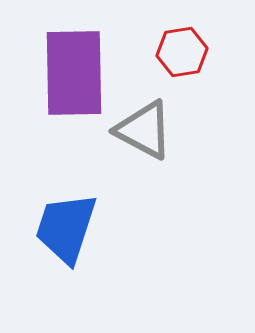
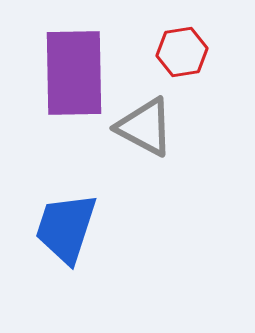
gray triangle: moved 1 px right, 3 px up
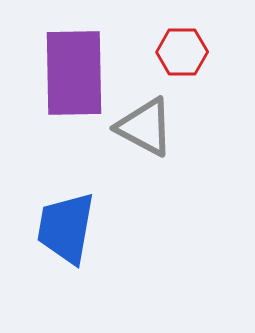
red hexagon: rotated 9 degrees clockwise
blue trapezoid: rotated 8 degrees counterclockwise
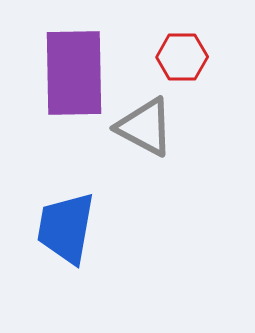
red hexagon: moved 5 px down
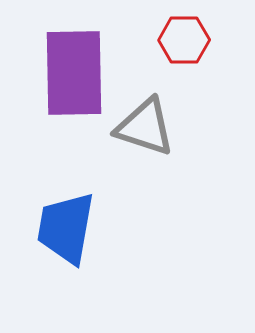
red hexagon: moved 2 px right, 17 px up
gray triangle: rotated 10 degrees counterclockwise
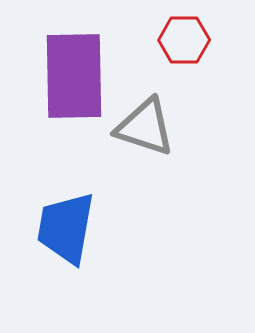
purple rectangle: moved 3 px down
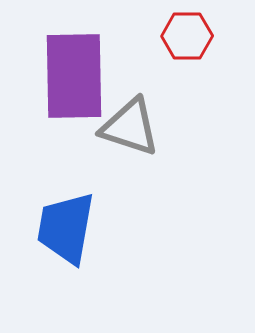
red hexagon: moved 3 px right, 4 px up
gray triangle: moved 15 px left
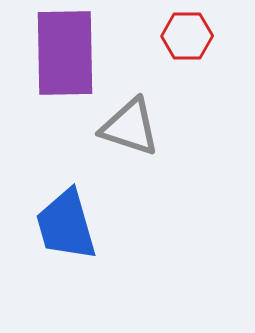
purple rectangle: moved 9 px left, 23 px up
blue trapezoid: moved 3 px up; rotated 26 degrees counterclockwise
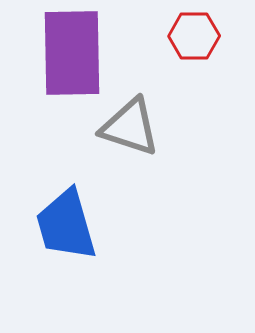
red hexagon: moved 7 px right
purple rectangle: moved 7 px right
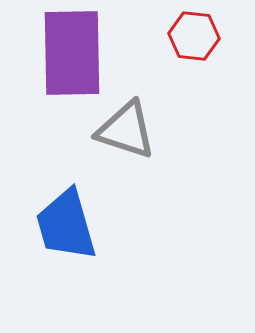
red hexagon: rotated 6 degrees clockwise
gray triangle: moved 4 px left, 3 px down
